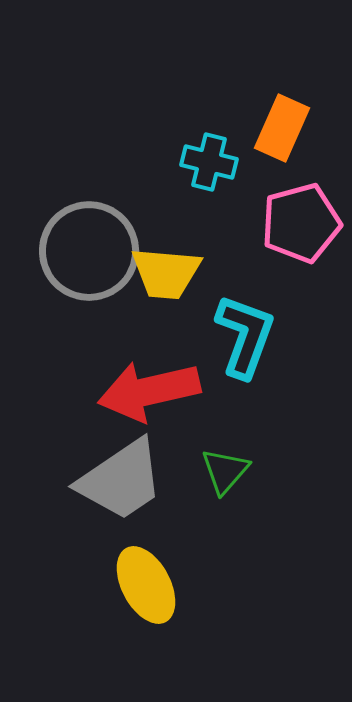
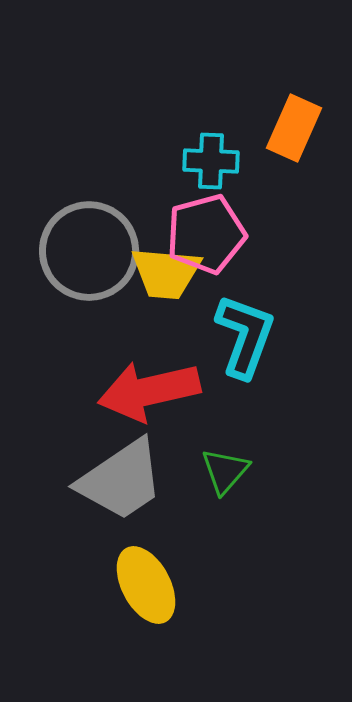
orange rectangle: moved 12 px right
cyan cross: moved 2 px right, 1 px up; rotated 12 degrees counterclockwise
pink pentagon: moved 95 px left, 11 px down
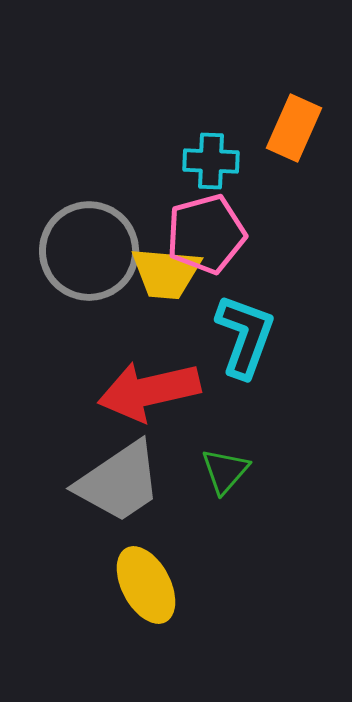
gray trapezoid: moved 2 px left, 2 px down
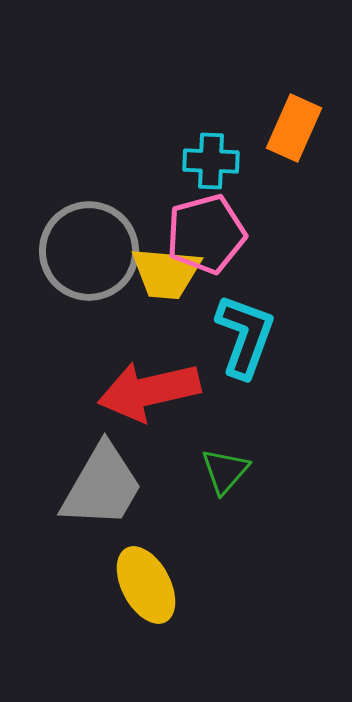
gray trapezoid: moved 17 px left, 4 px down; rotated 26 degrees counterclockwise
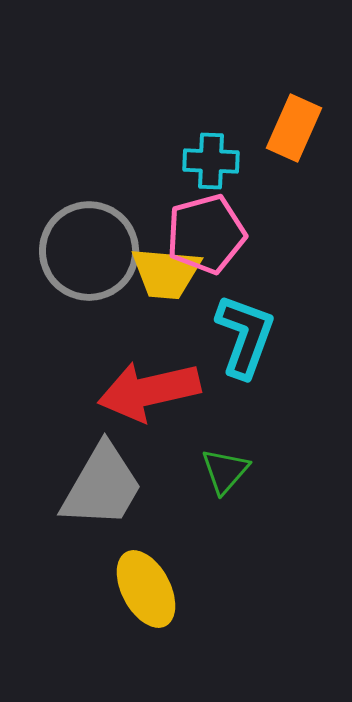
yellow ellipse: moved 4 px down
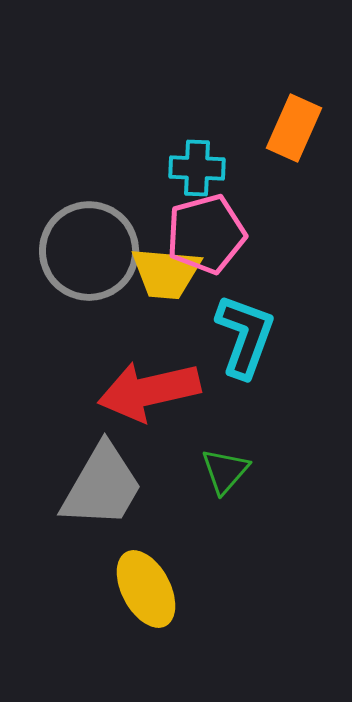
cyan cross: moved 14 px left, 7 px down
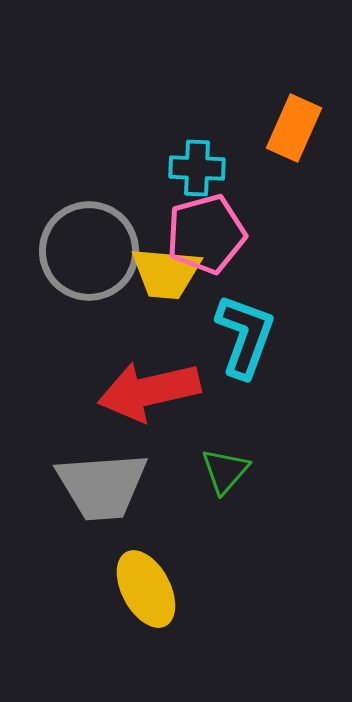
gray trapezoid: rotated 56 degrees clockwise
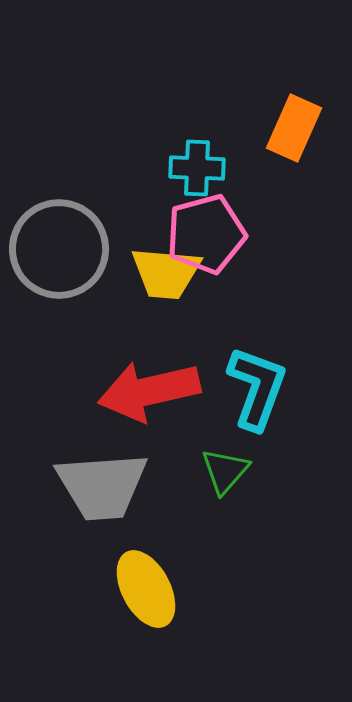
gray circle: moved 30 px left, 2 px up
cyan L-shape: moved 12 px right, 52 px down
